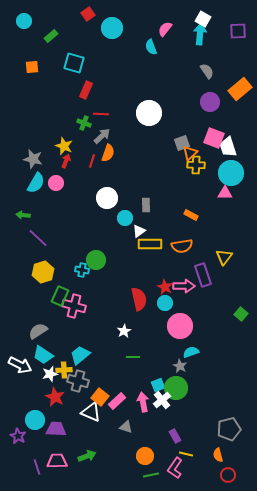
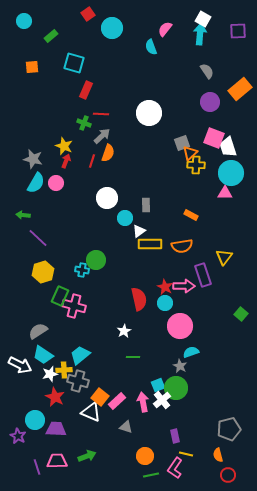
purple rectangle at (175, 436): rotated 16 degrees clockwise
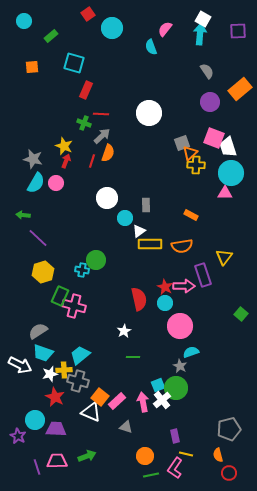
cyan trapezoid at (43, 355): moved 2 px up; rotated 15 degrees counterclockwise
red circle at (228, 475): moved 1 px right, 2 px up
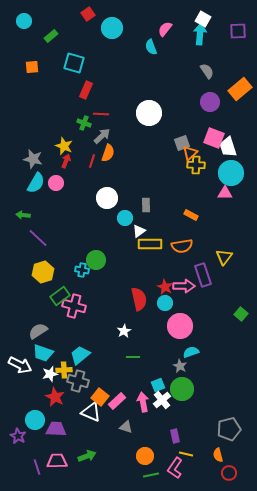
green rectangle at (60, 296): rotated 30 degrees clockwise
green circle at (176, 388): moved 6 px right, 1 px down
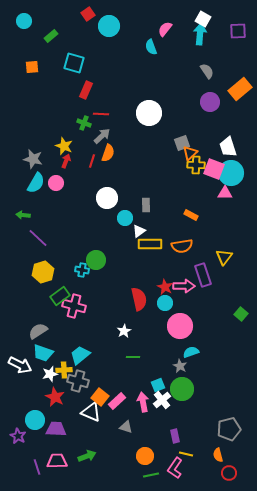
cyan circle at (112, 28): moved 3 px left, 2 px up
pink square at (214, 138): moved 31 px down
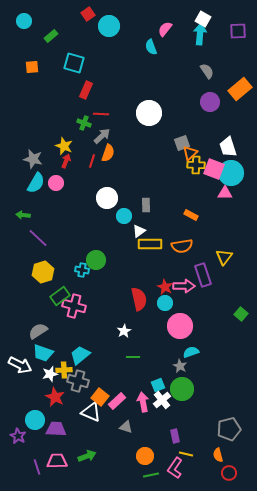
cyan circle at (125, 218): moved 1 px left, 2 px up
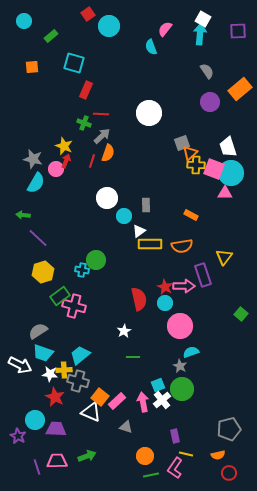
pink circle at (56, 183): moved 14 px up
white star at (50, 374): rotated 21 degrees clockwise
orange semicircle at (218, 455): rotated 88 degrees counterclockwise
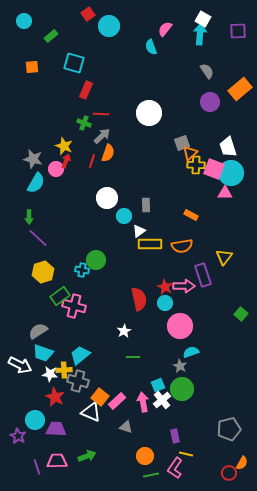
green arrow at (23, 215): moved 6 px right, 2 px down; rotated 96 degrees counterclockwise
orange semicircle at (218, 455): moved 24 px right, 8 px down; rotated 48 degrees counterclockwise
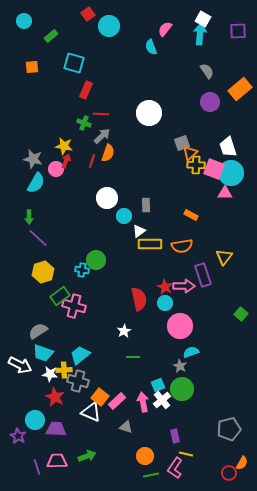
yellow star at (64, 146): rotated 12 degrees counterclockwise
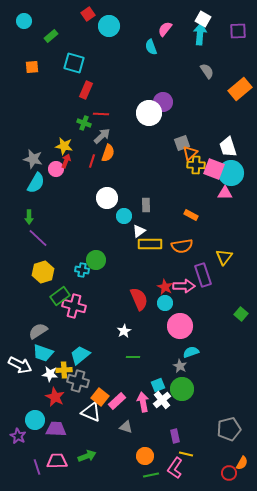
purple circle at (210, 102): moved 47 px left
red semicircle at (139, 299): rotated 10 degrees counterclockwise
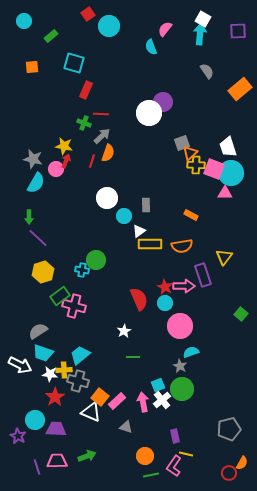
red star at (55, 397): rotated 12 degrees clockwise
pink L-shape at (175, 468): moved 1 px left, 2 px up
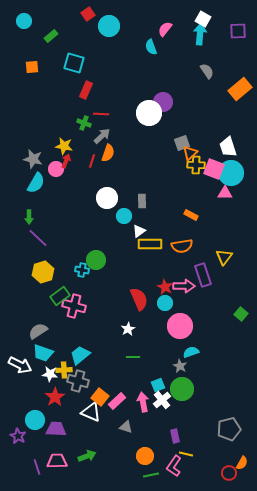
gray rectangle at (146, 205): moved 4 px left, 4 px up
white star at (124, 331): moved 4 px right, 2 px up
